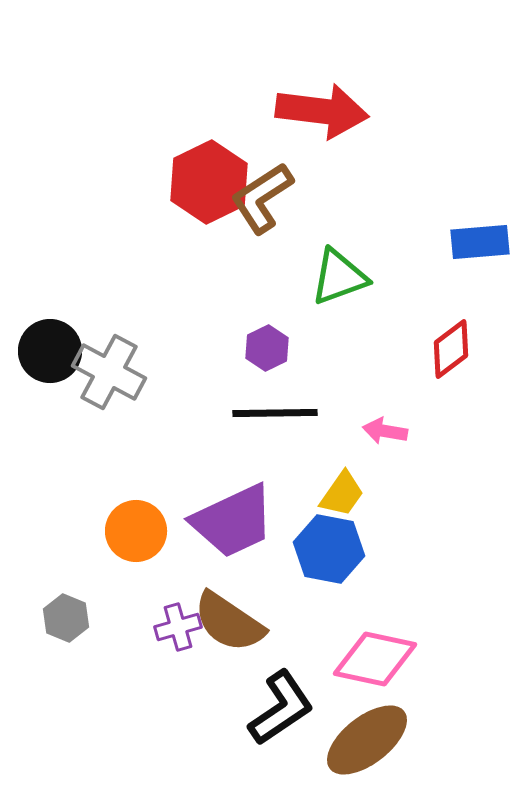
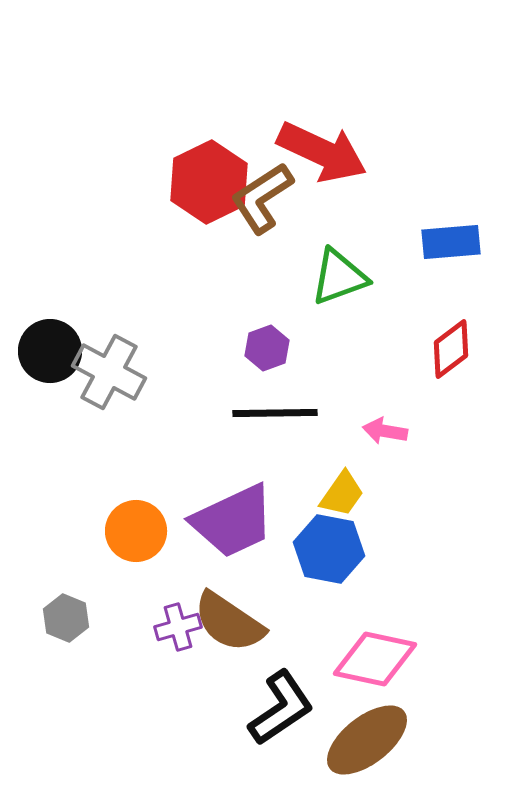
red arrow: moved 41 px down; rotated 18 degrees clockwise
blue rectangle: moved 29 px left
purple hexagon: rotated 6 degrees clockwise
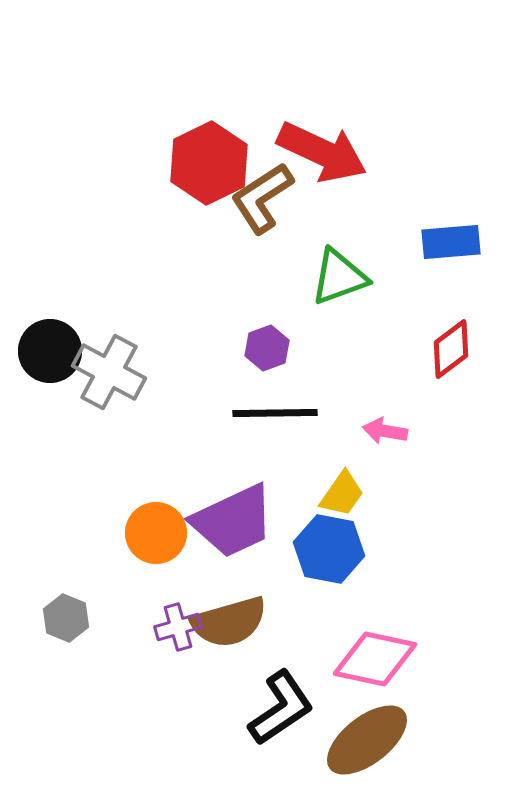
red hexagon: moved 19 px up
orange circle: moved 20 px right, 2 px down
brown semicircle: rotated 50 degrees counterclockwise
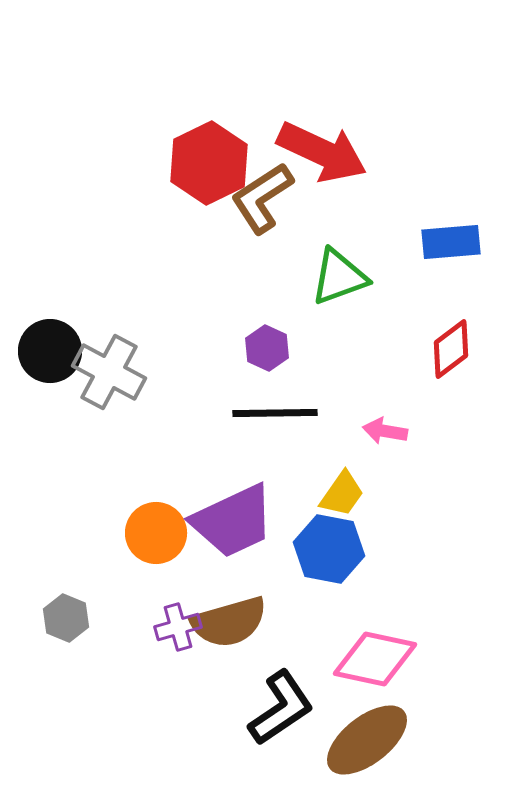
purple hexagon: rotated 15 degrees counterclockwise
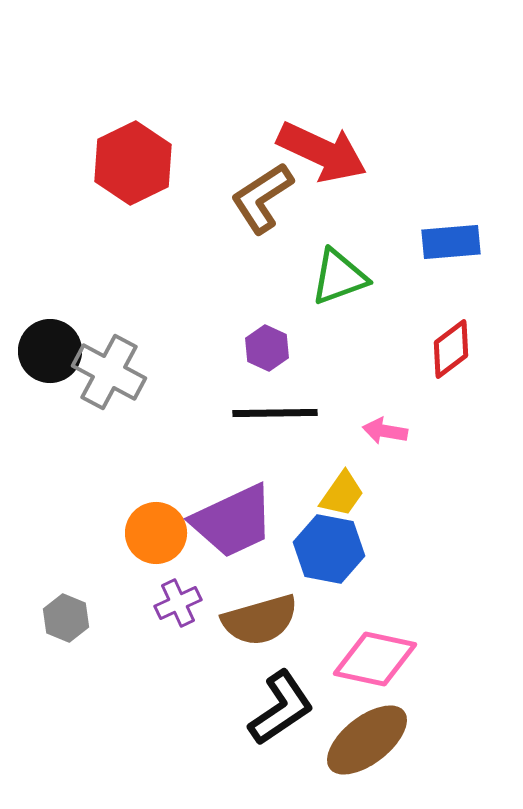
red hexagon: moved 76 px left
brown semicircle: moved 31 px right, 2 px up
purple cross: moved 24 px up; rotated 9 degrees counterclockwise
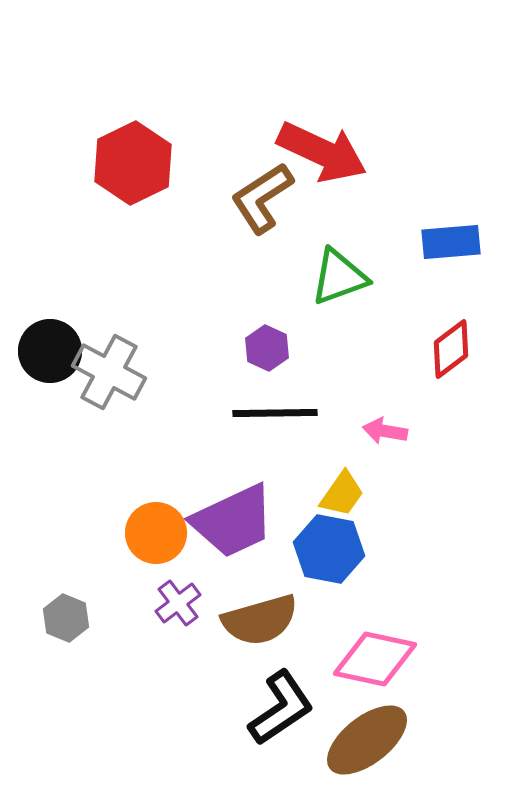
purple cross: rotated 12 degrees counterclockwise
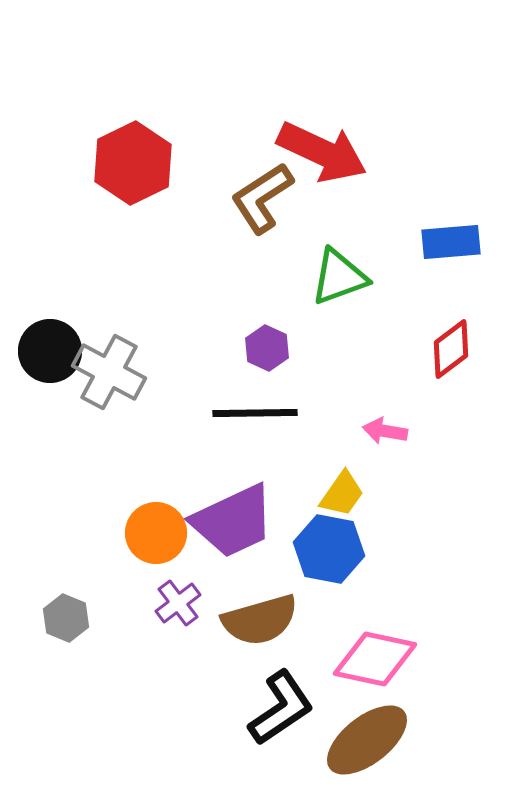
black line: moved 20 px left
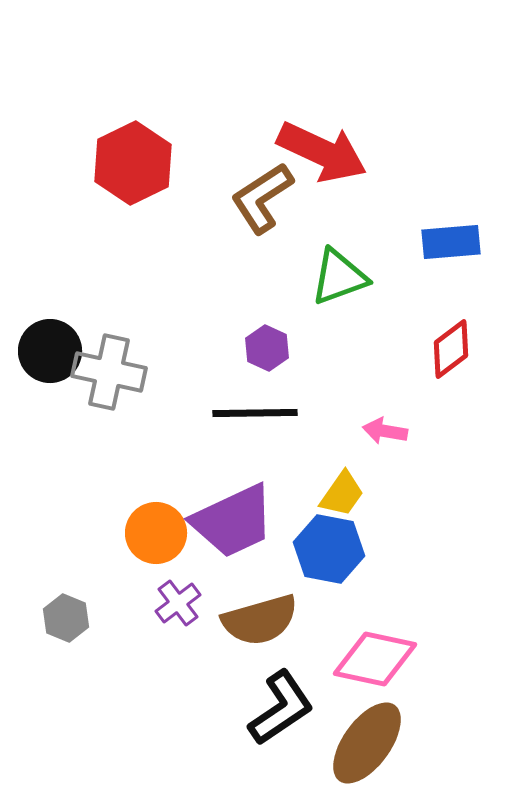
gray cross: rotated 16 degrees counterclockwise
brown ellipse: moved 3 px down; rotated 16 degrees counterclockwise
